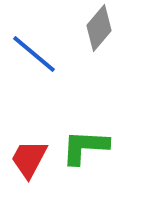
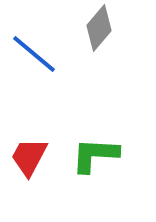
green L-shape: moved 10 px right, 8 px down
red trapezoid: moved 2 px up
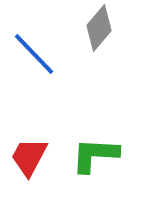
blue line: rotated 6 degrees clockwise
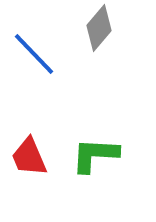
red trapezoid: rotated 51 degrees counterclockwise
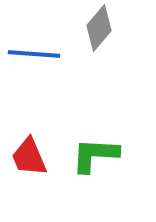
blue line: rotated 42 degrees counterclockwise
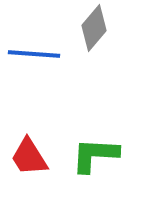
gray diamond: moved 5 px left
red trapezoid: rotated 9 degrees counterclockwise
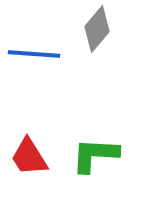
gray diamond: moved 3 px right, 1 px down
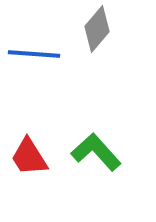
green L-shape: moved 1 px right, 3 px up; rotated 45 degrees clockwise
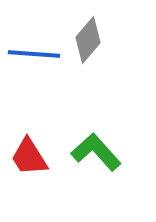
gray diamond: moved 9 px left, 11 px down
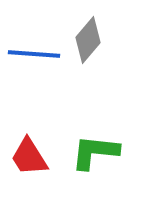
green L-shape: moved 1 px left; rotated 42 degrees counterclockwise
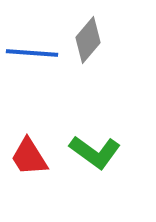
blue line: moved 2 px left, 1 px up
green L-shape: rotated 150 degrees counterclockwise
